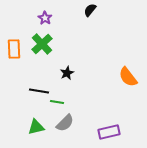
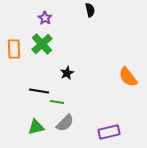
black semicircle: rotated 128 degrees clockwise
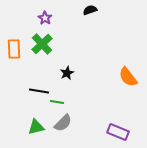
black semicircle: rotated 96 degrees counterclockwise
gray semicircle: moved 2 px left
purple rectangle: moved 9 px right; rotated 35 degrees clockwise
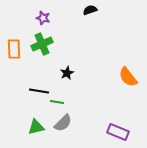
purple star: moved 2 px left; rotated 16 degrees counterclockwise
green cross: rotated 20 degrees clockwise
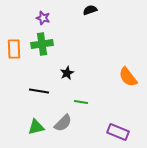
green cross: rotated 15 degrees clockwise
green line: moved 24 px right
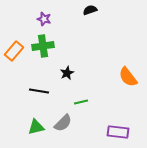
purple star: moved 1 px right, 1 px down
green cross: moved 1 px right, 2 px down
orange rectangle: moved 2 px down; rotated 42 degrees clockwise
green line: rotated 24 degrees counterclockwise
purple rectangle: rotated 15 degrees counterclockwise
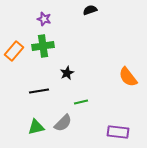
black line: rotated 18 degrees counterclockwise
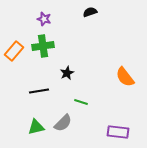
black semicircle: moved 2 px down
orange semicircle: moved 3 px left
green line: rotated 32 degrees clockwise
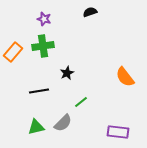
orange rectangle: moved 1 px left, 1 px down
green line: rotated 56 degrees counterclockwise
